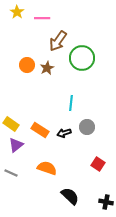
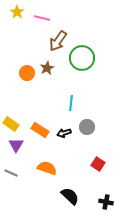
pink line: rotated 14 degrees clockwise
orange circle: moved 8 px down
purple triangle: rotated 21 degrees counterclockwise
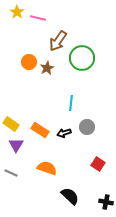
pink line: moved 4 px left
orange circle: moved 2 px right, 11 px up
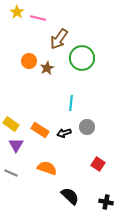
brown arrow: moved 1 px right, 2 px up
orange circle: moved 1 px up
